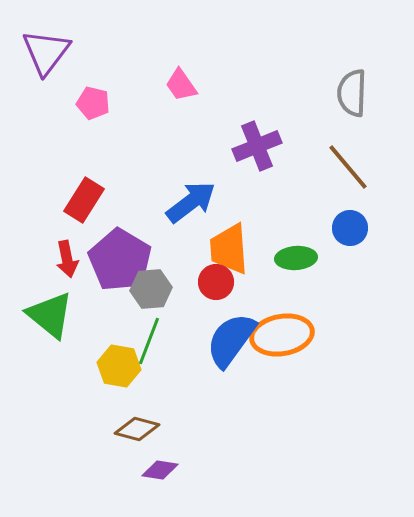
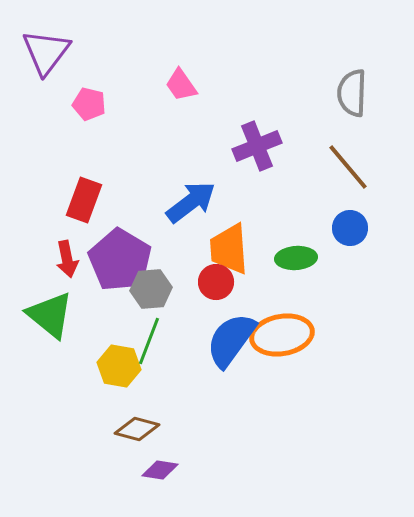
pink pentagon: moved 4 px left, 1 px down
red rectangle: rotated 12 degrees counterclockwise
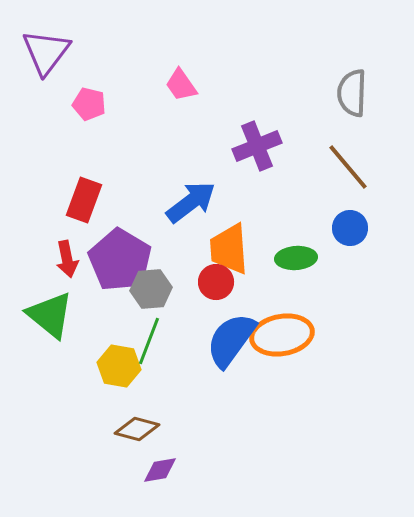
purple diamond: rotated 18 degrees counterclockwise
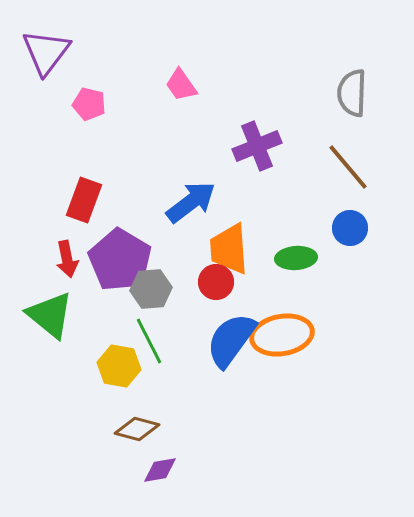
green line: rotated 48 degrees counterclockwise
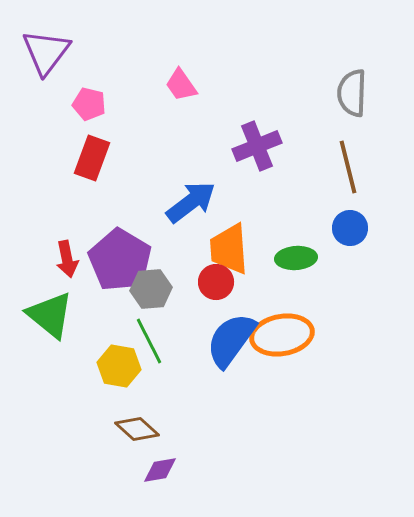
brown line: rotated 26 degrees clockwise
red rectangle: moved 8 px right, 42 px up
brown diamond: rotated 27 degrees clockwise
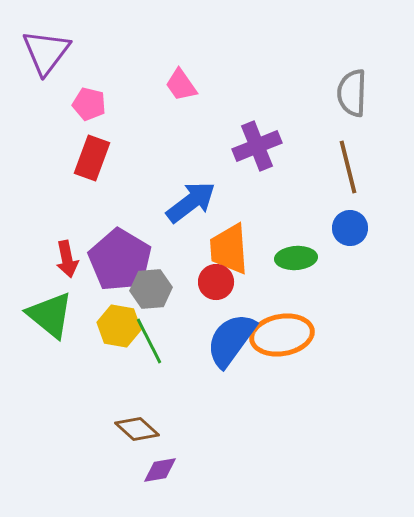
yellow hexagon: moved 40 px up
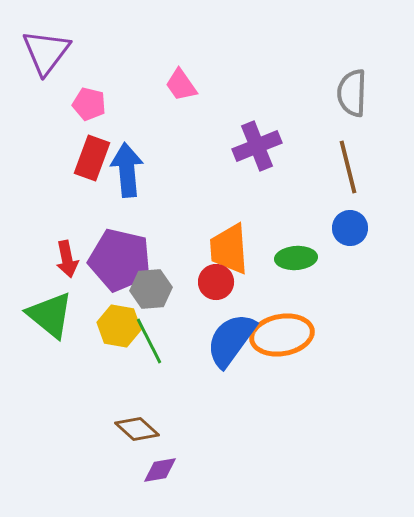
blue arrow: moved 64 px left, 32 px up; rotated 58 degrees counterclockwise
purple pentagon: rotated 18 degrees counterclockwise
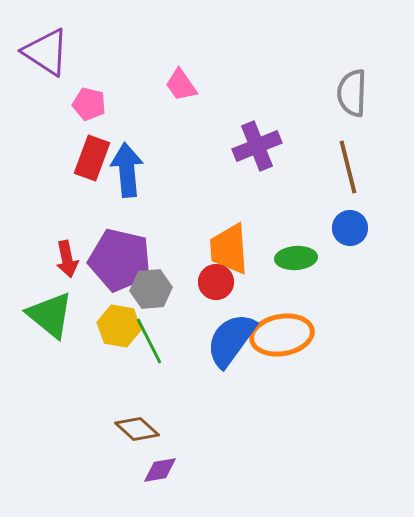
purple triangle: rotated 34 degrees counterclockwise
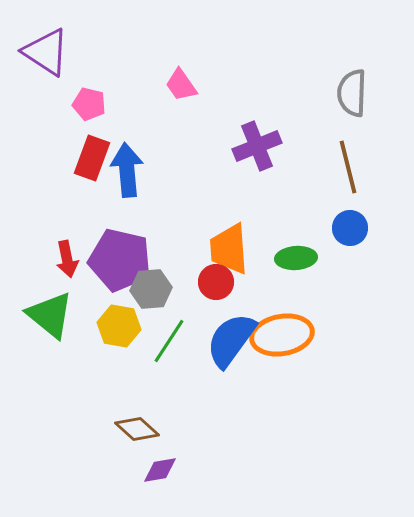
green line: moved 20 px right; rotated 60 degrees clockwise
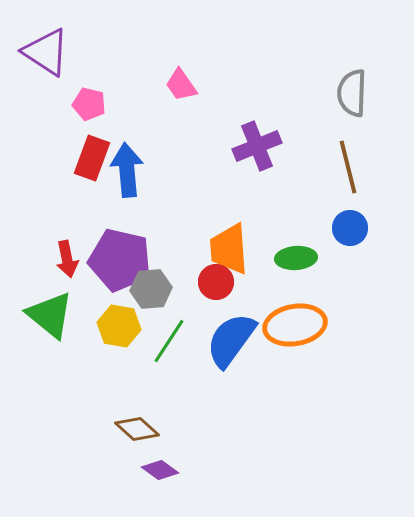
orange ellipse: moved 13 px right, 10 px up
purple diamond: rotated 45 degrees clockwise
